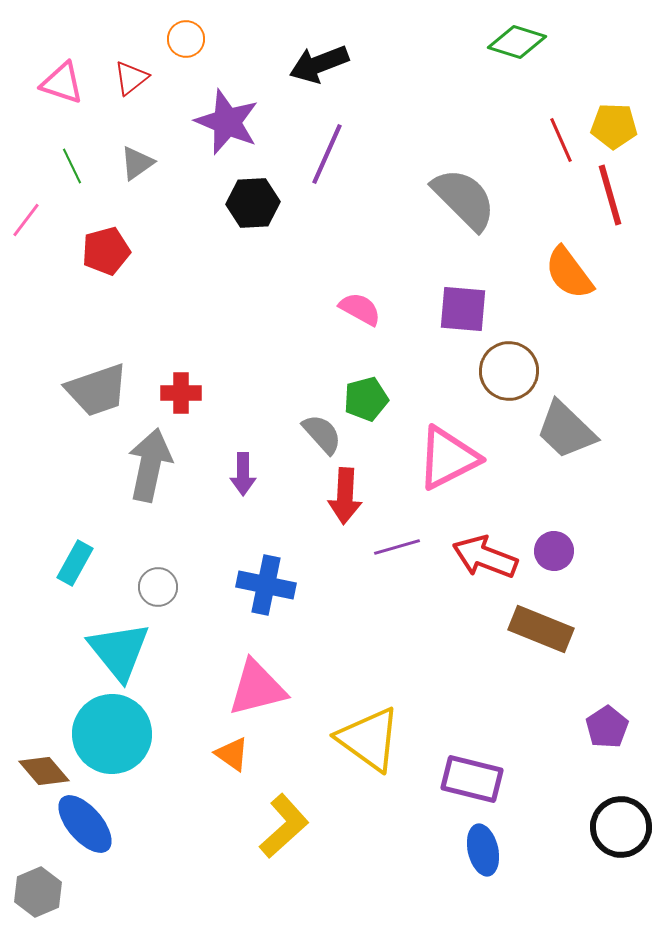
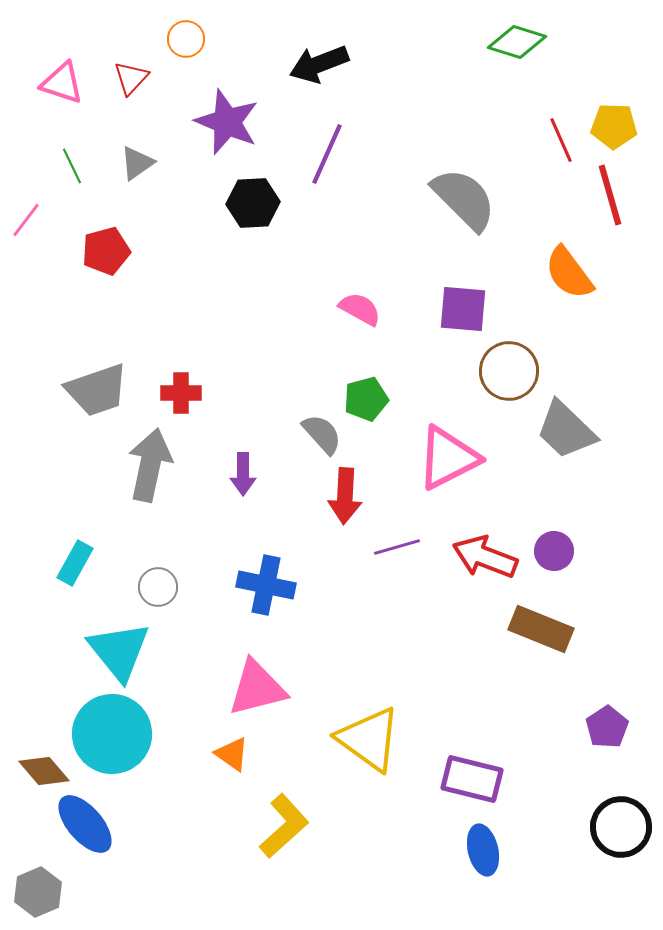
red triangle at (131, 78): rotated 9 degrees counterclockwise
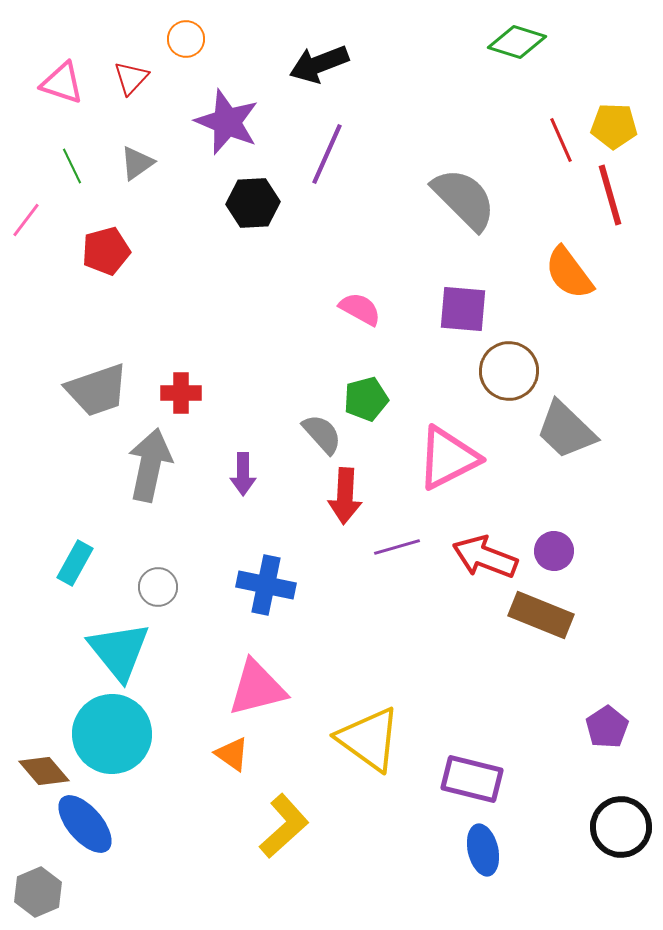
brown rectangle at (541, 629): moved 14 px up
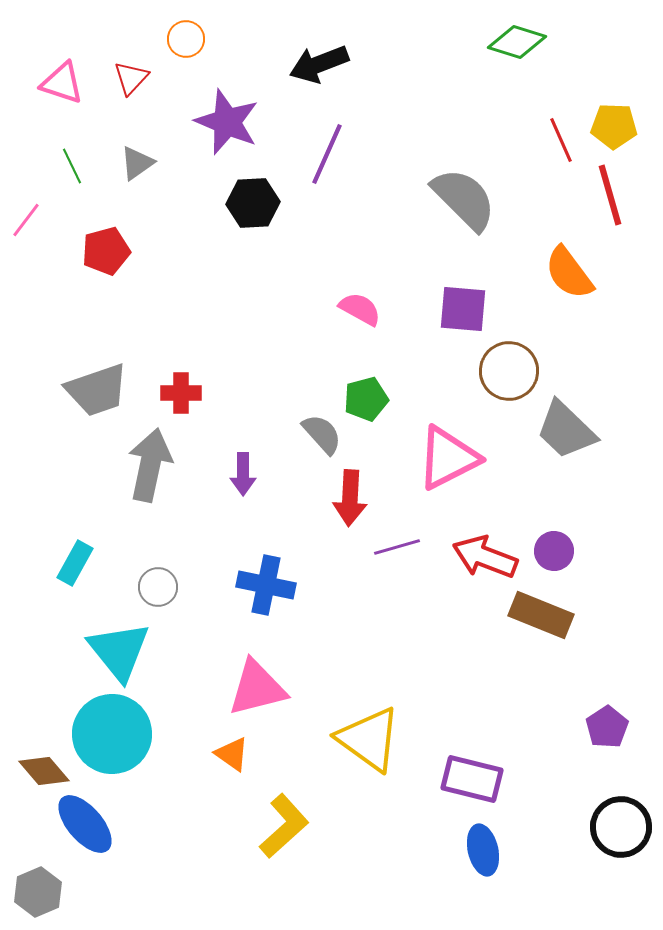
red arrow at (345, 496): moved 5 px right, 2 px down
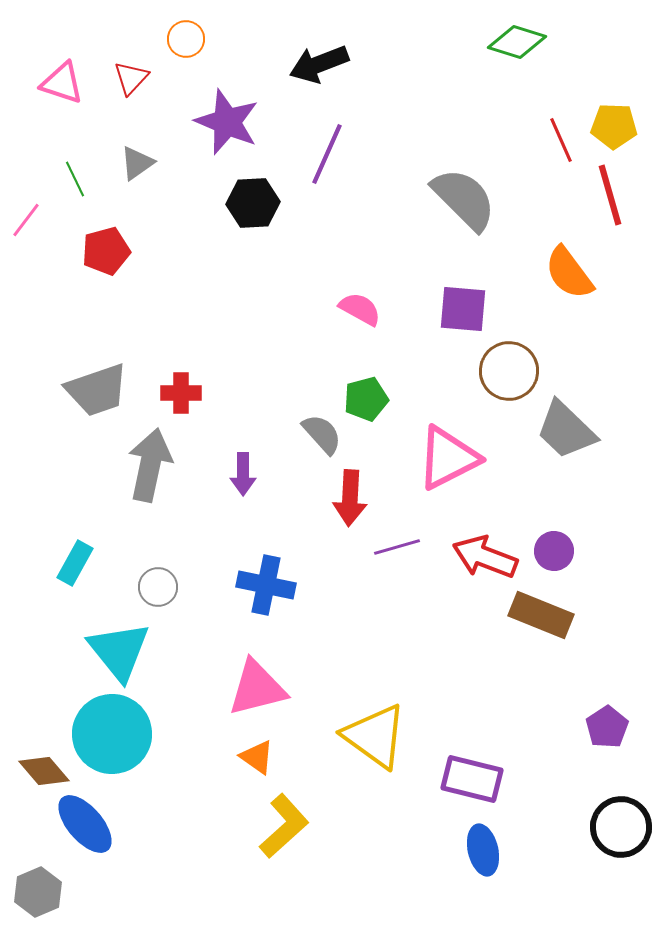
green line at (72, 166): moved 3 px right, 13 px down
yellow triangle at (369, 739): moved 6 px right, 3 px up
orange triangle at (232, 754): moved 25 px right, 3 px down
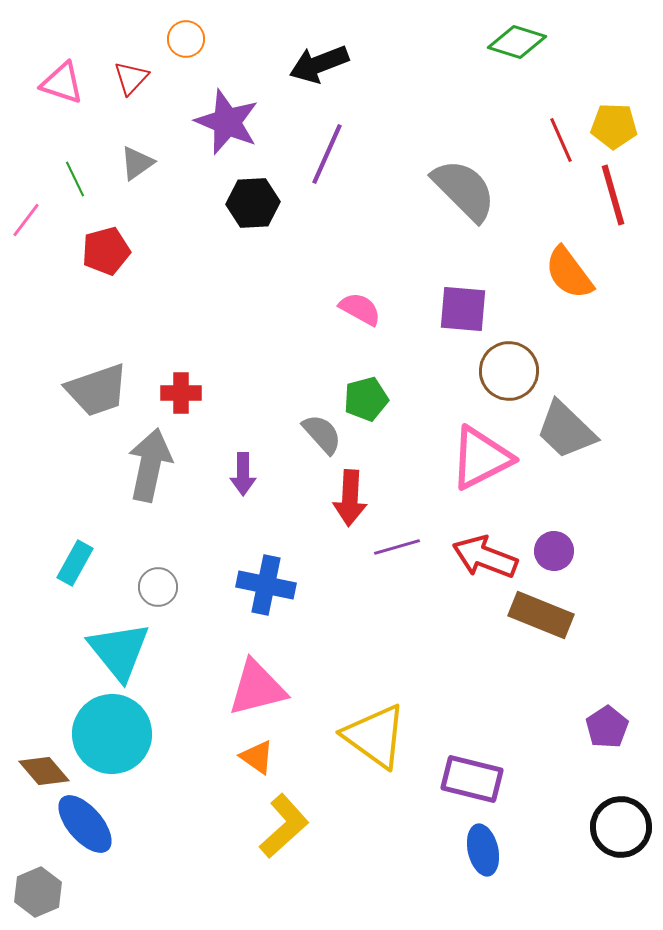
red line at (610, 195): moved 3 px right
gray semicircle at (464, 199): moved 9 px up
pink triangle at (448, 458): moved 33 px right
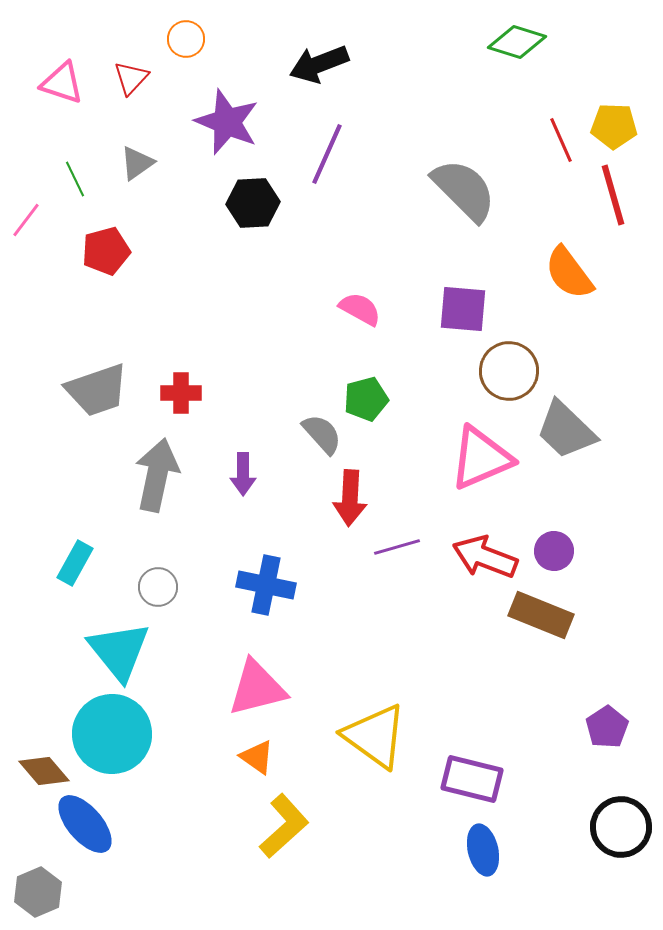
pink triangle at (481, 458): rotated 4 degrees clockwise
gray arrow at (150, 465): moved 7 px right, 10 px down
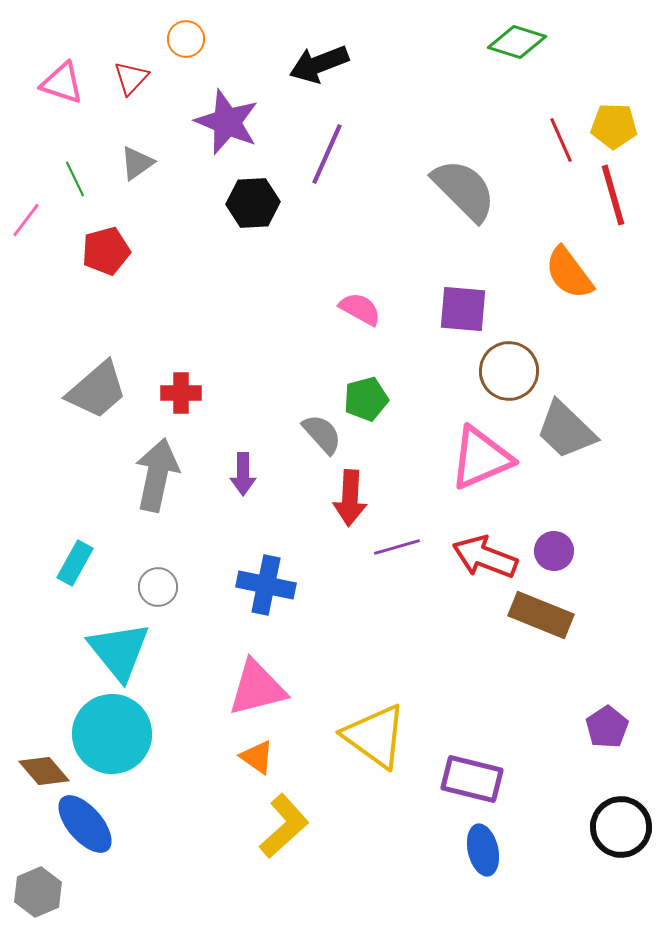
gray trapezoid at (97, 390): rotated 22 degrees counterclockwise
